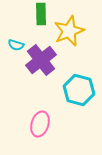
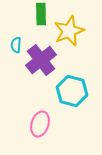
cyan semicircle: rotated 77 degrees clockwise
cyan hexagon: moved 7 px left, 1 px down
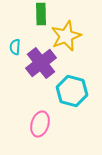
yellow star: moved 3 px left, 5 px down
cyan semicircle: moved 1 px left, 2 px down
purple cross: moved 3 px down
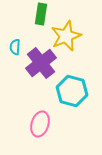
green rectangle: rotated 10 degrees clockwise
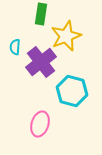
purple cross: moved 1 px up
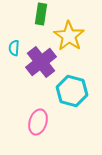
yellow star: moved 3 px right; rotated 16 degrees counterclockwise
cyan semicircle: moved 1 px left, 1 px down
pink ellipse: moved 2 px left, 2 px up
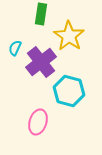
cyan semicircle: moved 1 px right; rotated 21 degrees clockwise
cyan hexagon: moved 3 px left
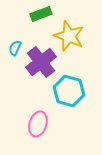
green rectangle: rotated 60 degrees clockwise
yellow star: rotated 12 degrees counterclockwise
pink ellipse: moved 2 px down
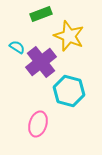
cyan semicircle: moved 2 px right, 1 px up; rotated 98 degrees clockwise
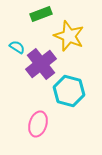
purple cross: moved 2 px down
